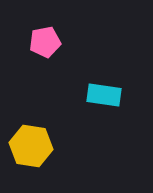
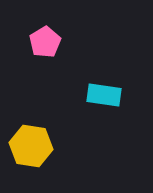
pink pentagon: rotated 20 degrees counterclockwise
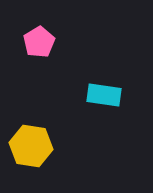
pink pentagon: moved 6 px left
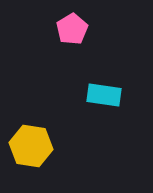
pink pentagon: moved 33 px right, 13 px up
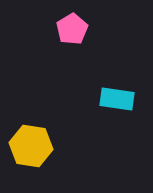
cyan rectangle: moved 13 px right, 4 px down
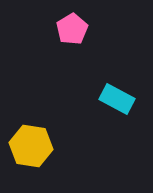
cyan rectangle: rotated 20 degrees clockwise
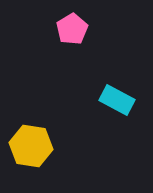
cyan rectangle: moved 1 px down
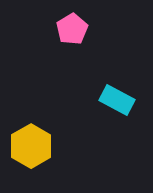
yellow hexagon: rotated 21 degrees clockwise
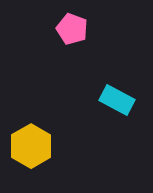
pink pentagon: rotated 20 degrees counterclockwise
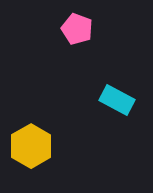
pink pentagon: moved 5 px right
